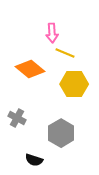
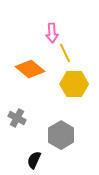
yellow line: rotated 42 degrees clockwise
gray hexagon: moved 2 px down
black semicircle: rotated 96 degrees clockwise
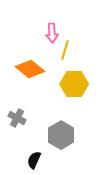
yellow line: moved 3 px up; rotated 42 degrees clockwise
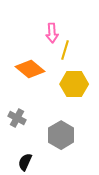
black semicircle: moved 9 px left, 2 px down
